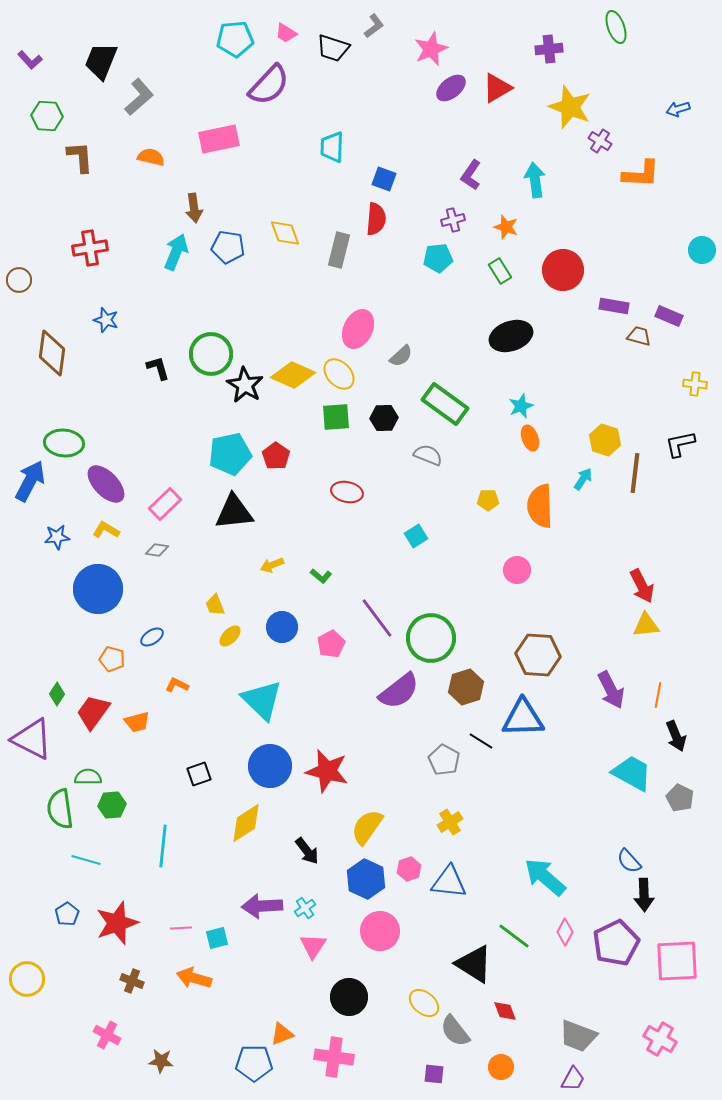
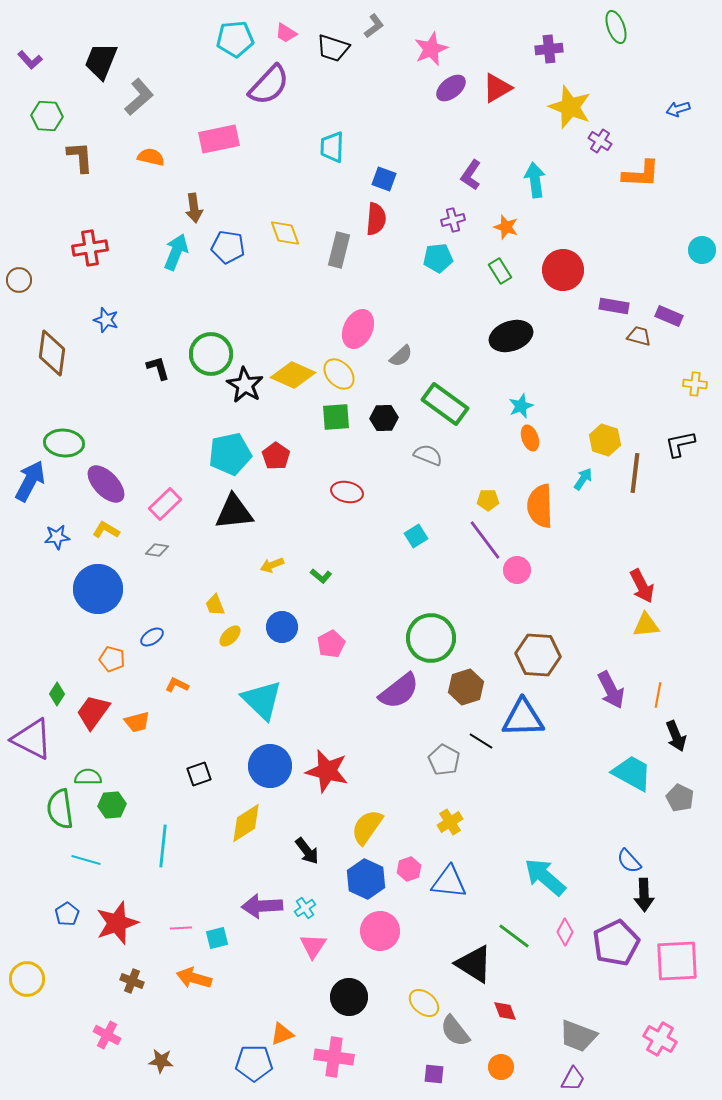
purple line at (377, 618): moved 108 px right, 78 px up
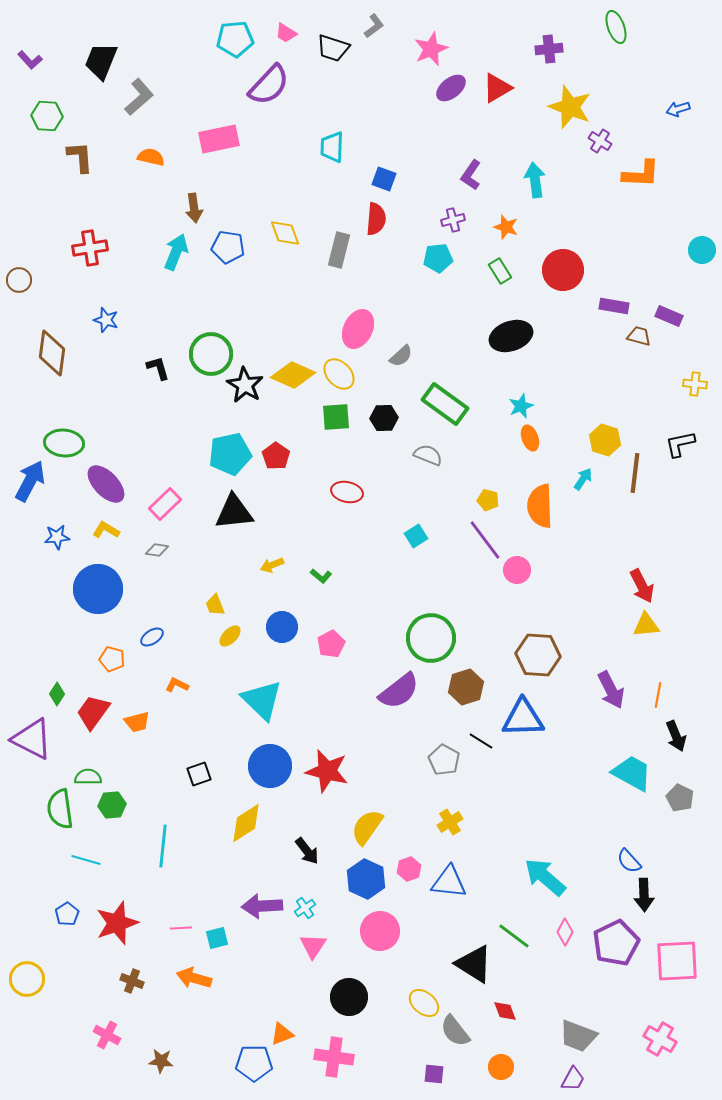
yellow pentagon at (488, 500): rotated 15 degrees clockwise
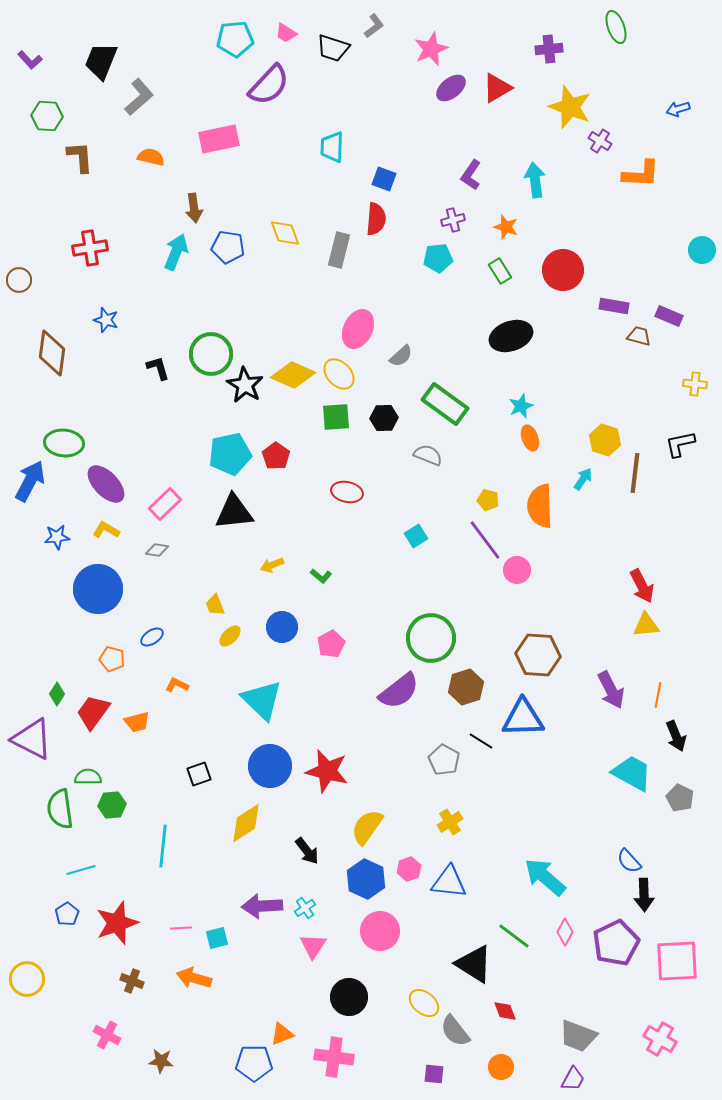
cyan line at (86, 860): moved 5 px left, 10 px down; rotated 32 degrees counterclockwise
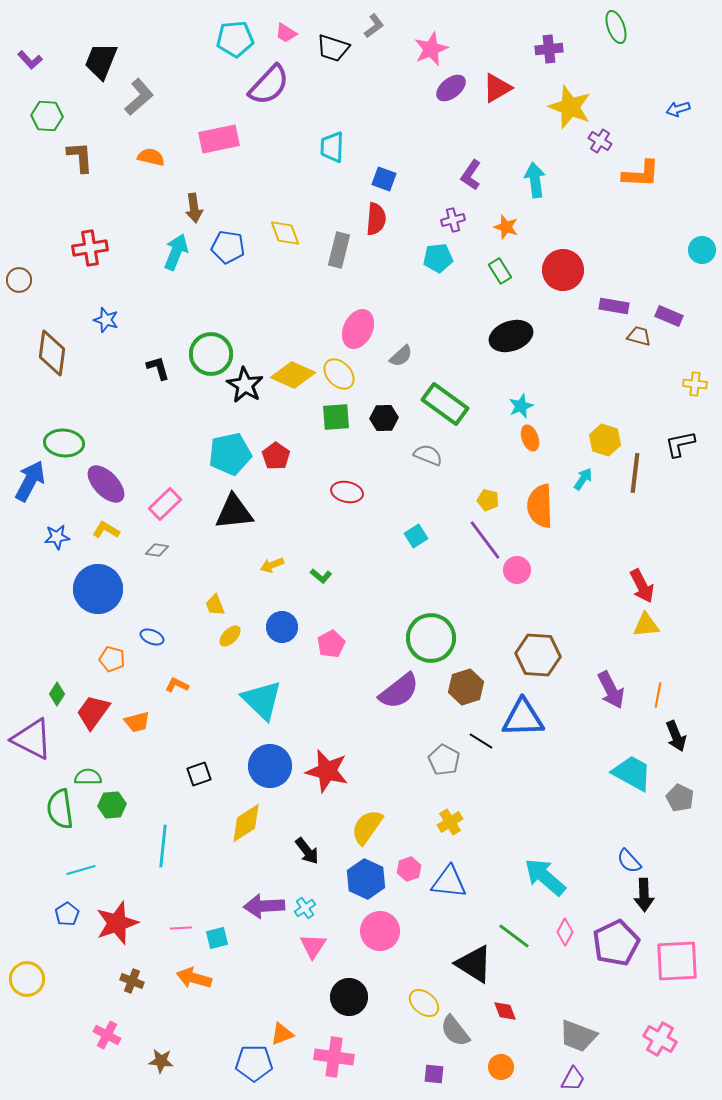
blue ellipse at (152, 637): rotated 55 degrees clockwise
purple arrow at (262, 906): moved 2 px right
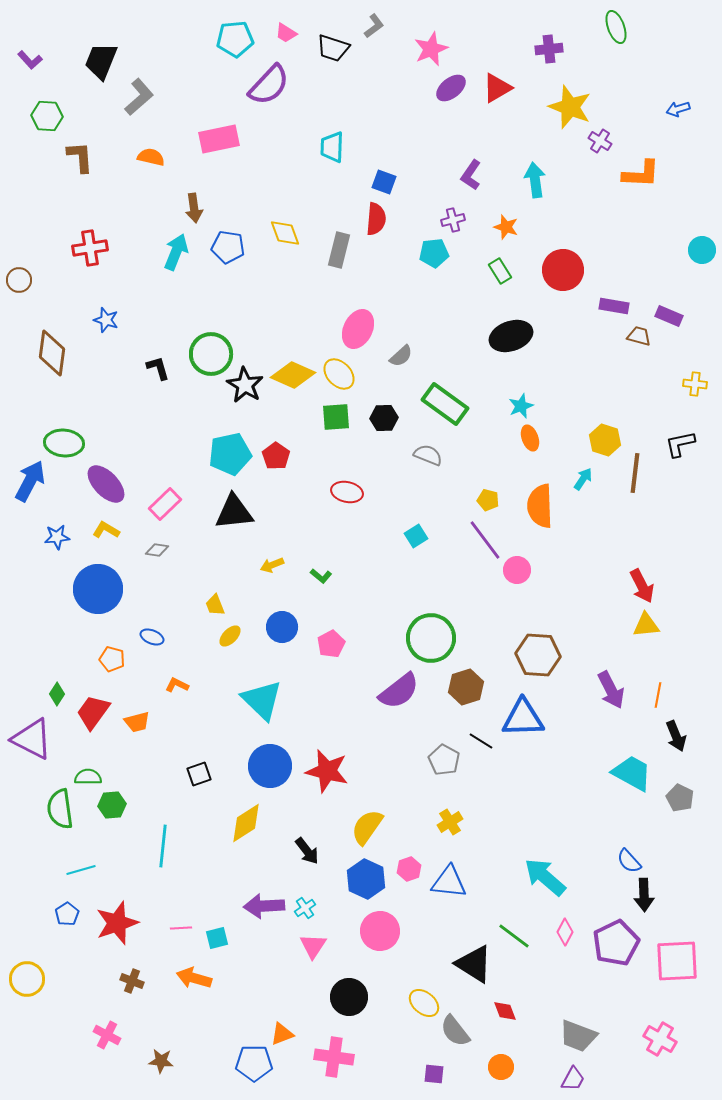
blue square at (384, 179): moved 3 px down
cyan pentagon at (438, 258): moved 4 px left, 5 px up
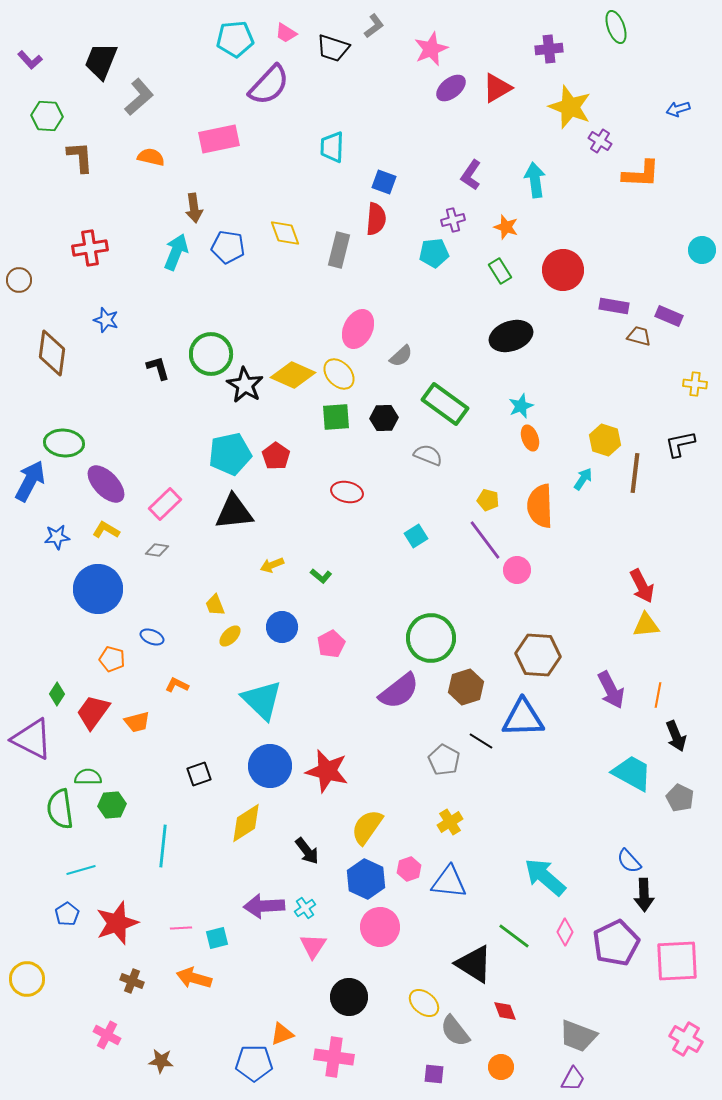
pink circle at (380, 931): moved 4 px up
pink cross at (660, 1039): moved 26 px right
